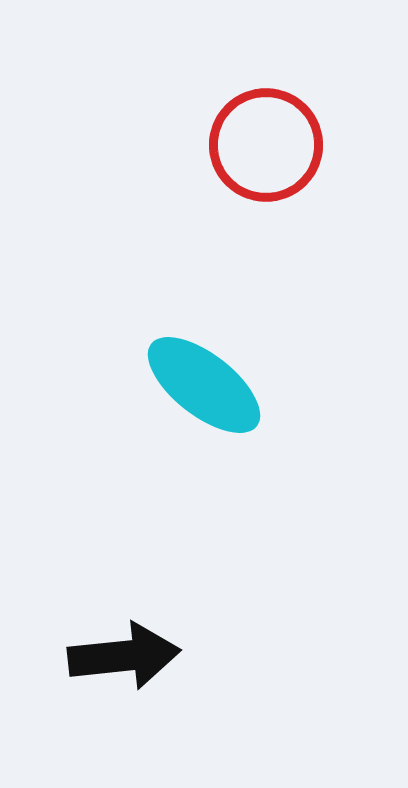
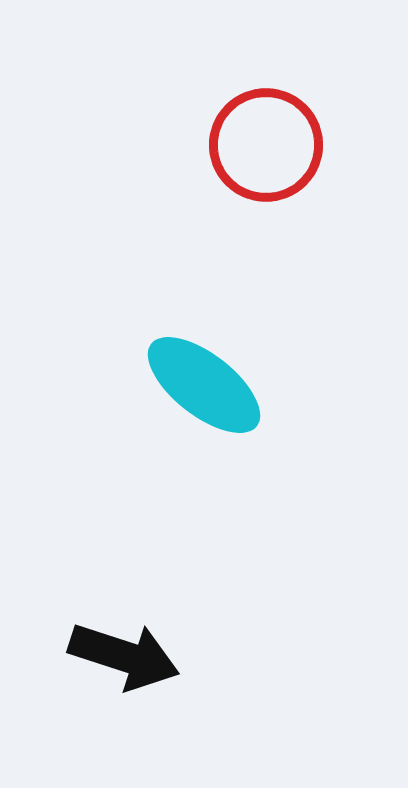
black arrow: rotated 24 degrees clockwise
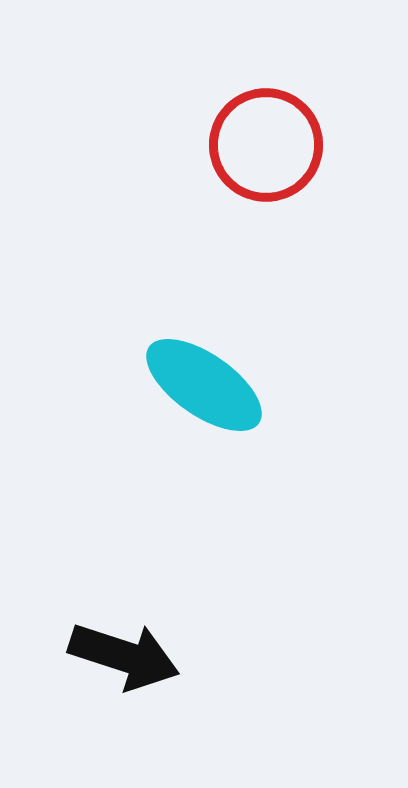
cyan ellipse: rotated 3 degrees counterclockwise
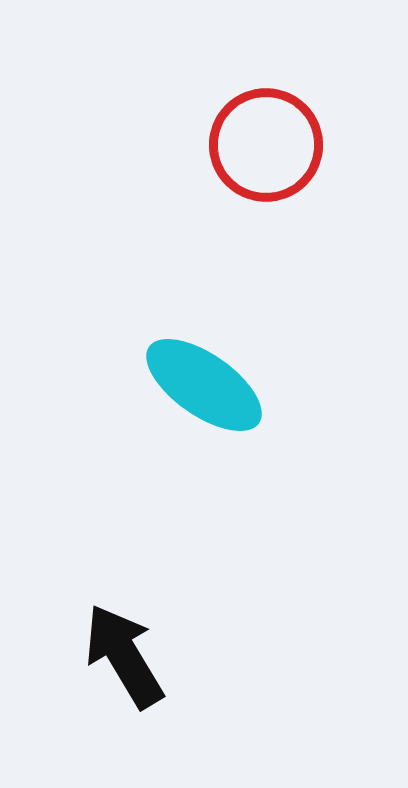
black arrow: rotated 139 degrees counterclockwise
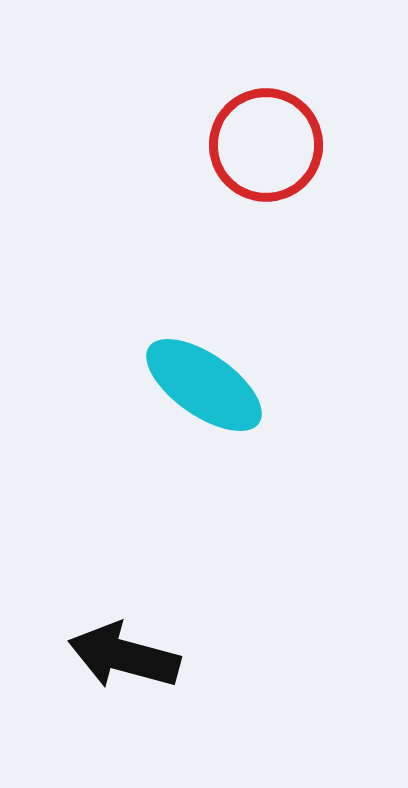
black arrow: rotated 44 degrees counterclockwise
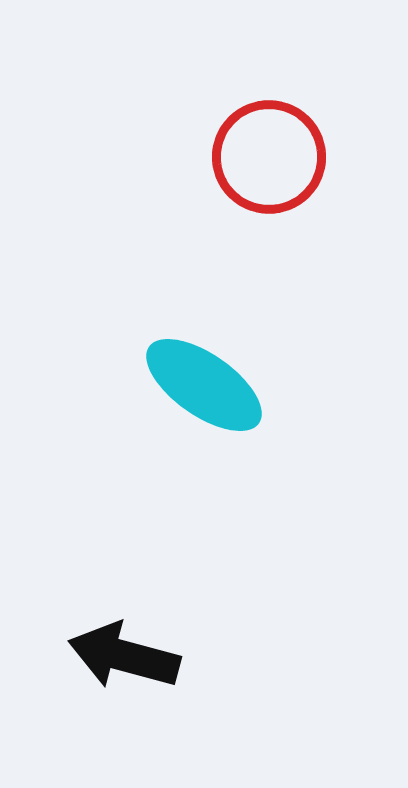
red circle: moved 3 px right, 12 px down
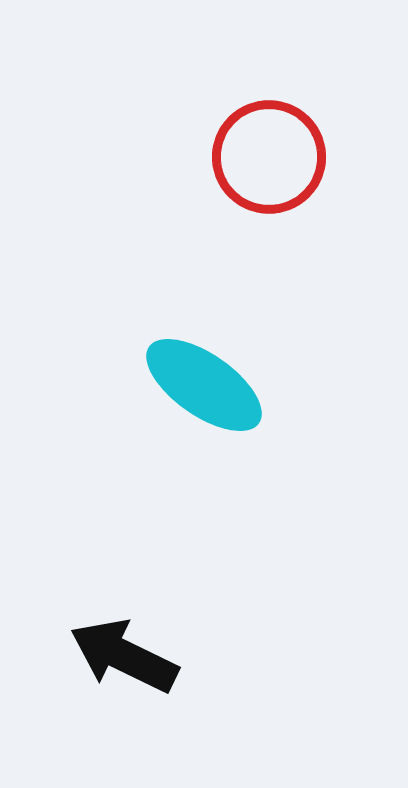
black arrow: rotated 11 degrees clockwise
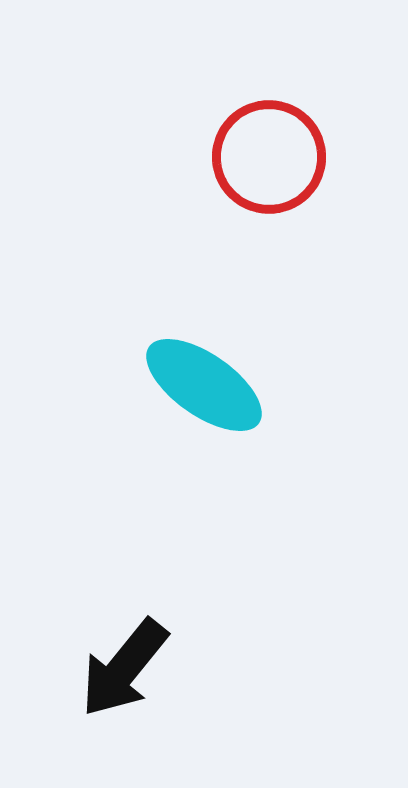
black arrow: moved 12 px down; rotated 77 degrees counterclockwise
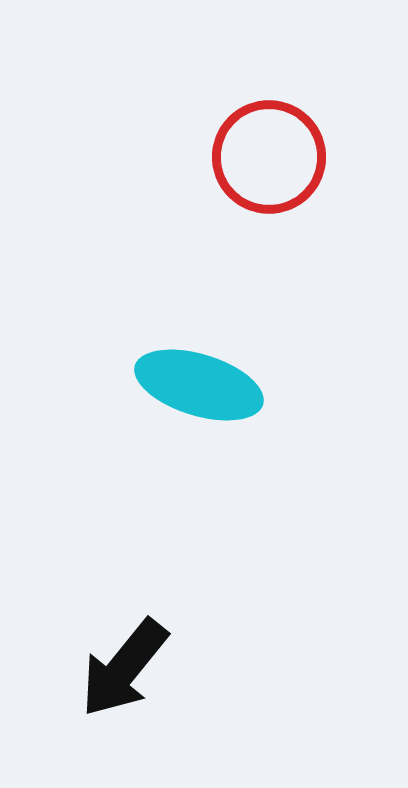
cyan ellipse: moved 5 px left; rotated 18 degrees counterclockwise
